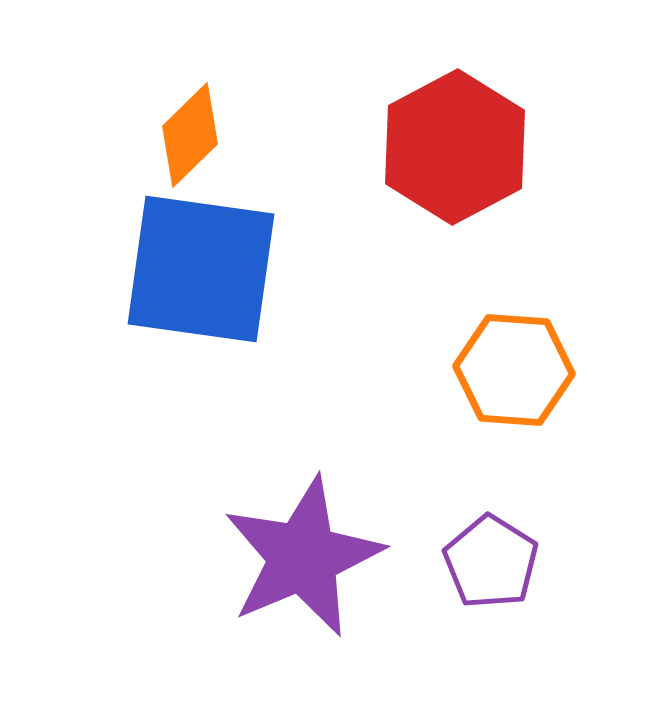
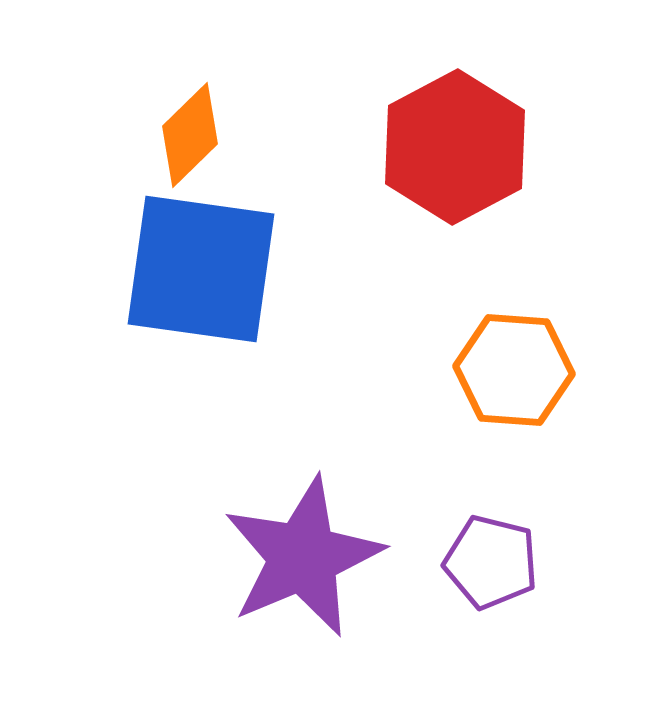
purple pentagon: rotated 18 degrees counterclockwise
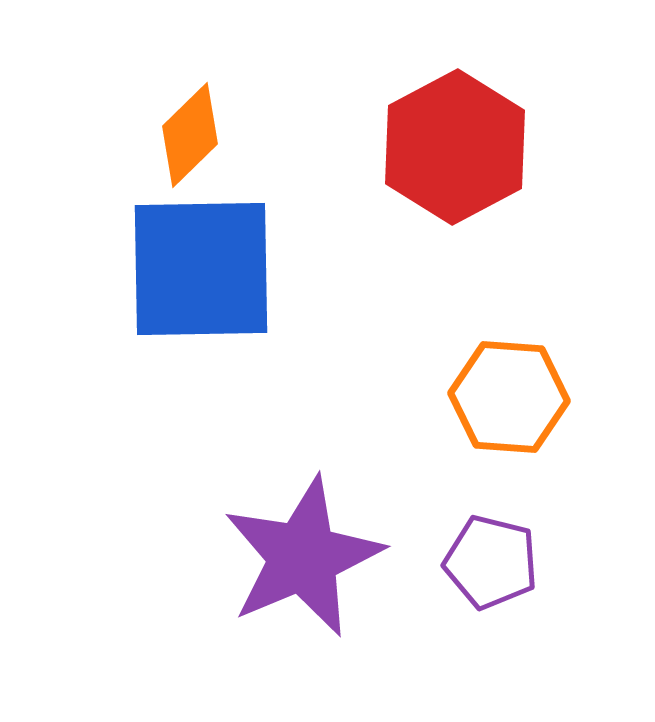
blue square: rotated 9 degrees counterclockwise
orange hexagon: moved 5 px left, 27 px down
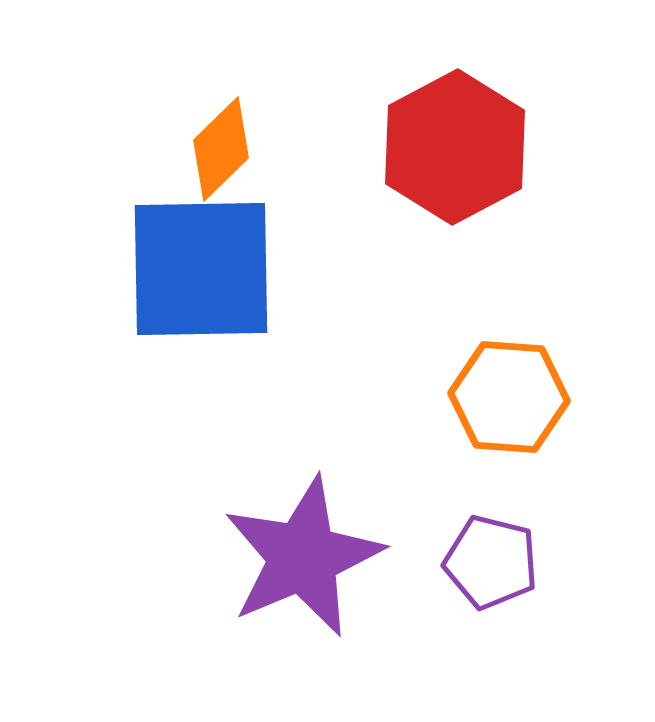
orange diamond: moved 31 px right, 14 px down
